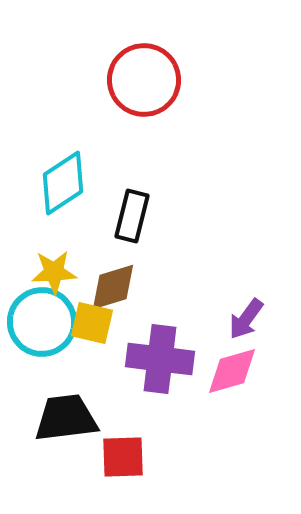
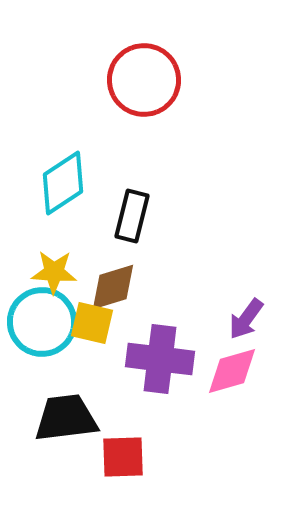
yellow star: rotated 6 degrees clockwise
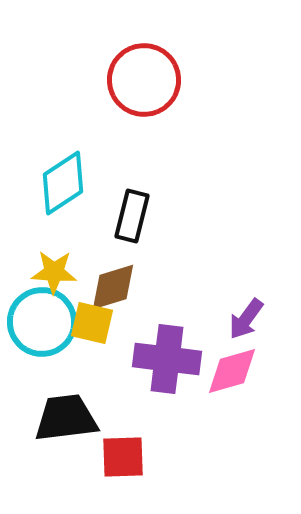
purple cross: moved 7 px right
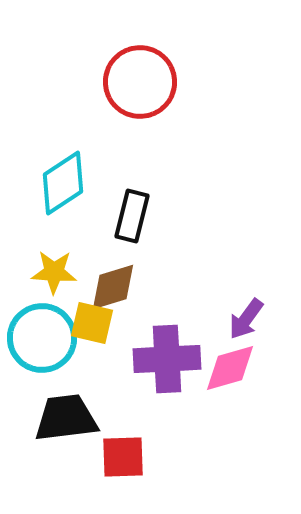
red circle: moved 4 px left, 2 px down
cyan circle: moved 16 px down
purple cross: rotated 10 degrees counterclockwise
pink diamond: moved 2 px left, 3 px up
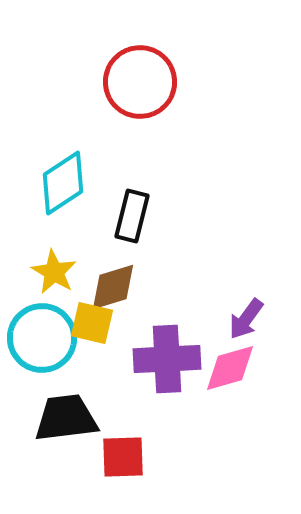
yellow star: rotated 27 degrees clockwise
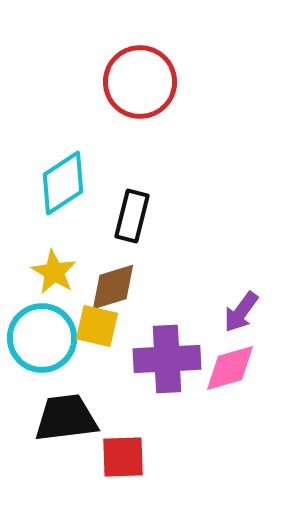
purple arrow: moved 5 px left, 7 px up
yellow square: moved 5 px right, 3 px down
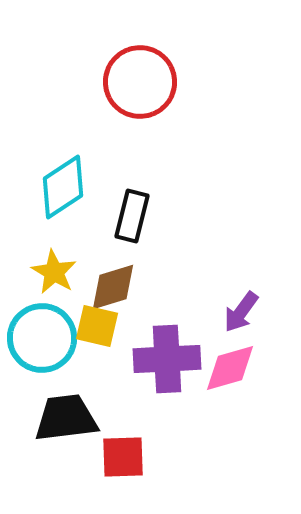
cyan diamond: moved 4 px down
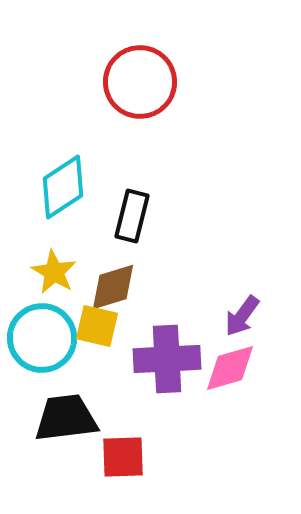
purple arrow: moved 1 px right, 4 px down
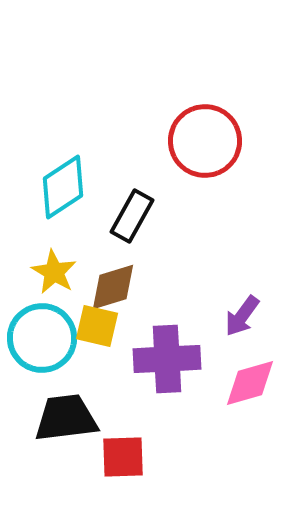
red circle: moved 65 px right, 59 px down
black rectangle: rotated 15 degrees clockwise
pink diamond: moved 20 px right, 15 px down
